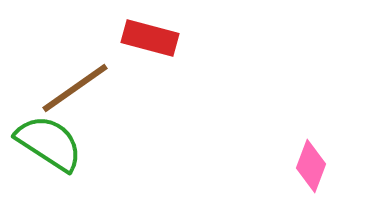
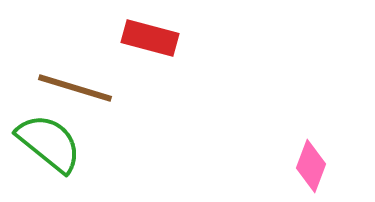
brown line: rotated 52 degrees clockwise
green semicircle: rotated 6 degrees clockwise
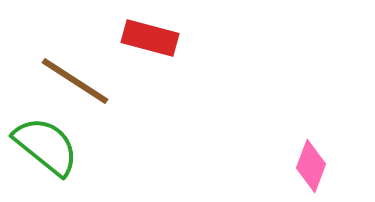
brown line: moved 7 px up; rotated 16 degrees clockwise
green semicircle: moved 3 px left, 3 px down
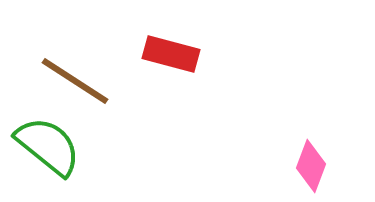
red rectangle: moved 21 px right, 16 px down
green semicircle: moved 2 px right
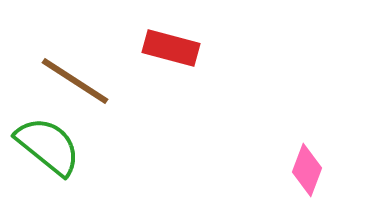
red rectangle: moved 6 px up
pink diamond: moved 4 px left, 4 px down
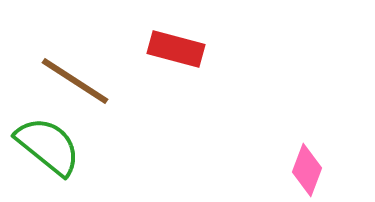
red rectangle: moved 5 px right, 1 px down
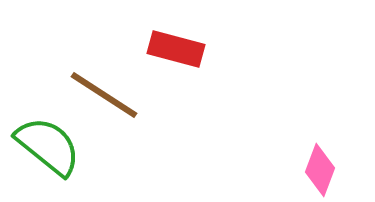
brown line: moved 29 px right, 14 px down
pink diamond: moved 13 px right
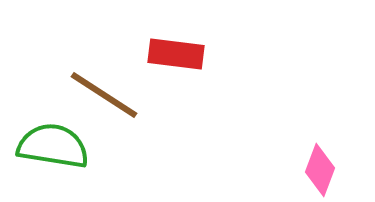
red rectangle: moved 5 px down; rotated 8 degrees counterclockwise
green semicircle: moved 5 px right; rotated 30 degrees counterclockwise
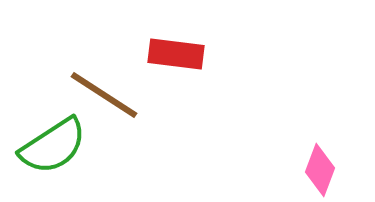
green semicircle: rotated 138 degrees clockwise
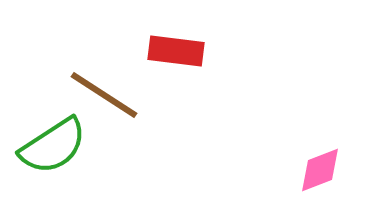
red rectangle: moved 3 px up
pink diamond: rotated 48 degrees clockwise
